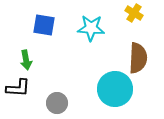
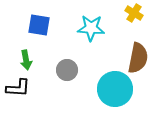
blue square: moved 5 px left
brown semicircle: rotated 8 degrees clockwise
gray circle: moved 10 px right, 33 px up
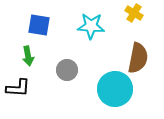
cyan star: moved 2 px up
green arrow: moved 2 px right, 4 px up
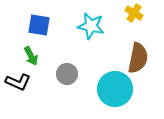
cyan star: rotated 8 degrees clockwise
green arrow: moved 3 px right; rotated 18 degrees counterclockwise
gray circle: moved 4 px down
black L-shape: moved 6 px up; rotated 20 degrees clockwise
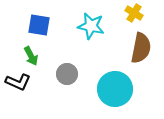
brown semicircle: moved 3 px right, 10 px up
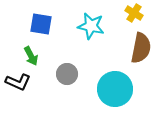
blue square: moved 2 px right, 1 px up
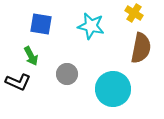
cyan circle: moved 2 px left
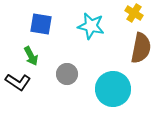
black L-shape: rotated 10 degrees clockwise
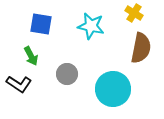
black L-shape: moved 1 px right, 2 px down
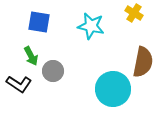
blue square: moved 2 px left, 2 px up
brown semicircle: moved 2 px right, 14 px down
gray circle: moved 14 px left, 3 px up
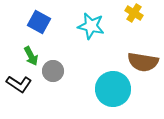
blue square: rotated 20 degrees clockwise
brown semicircle: rotated 88 degrees clockwise
